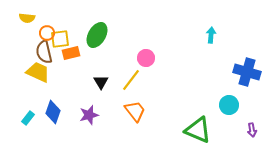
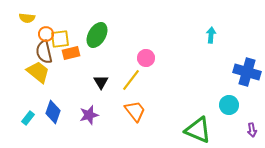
orange circle: moved 1 px left, 1 px down
yellow trapezoid: rotated 15 degrees clockwise
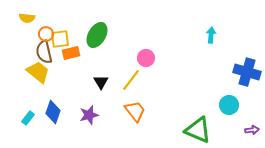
purple arrow: rotated 88 degrees counterclockwise
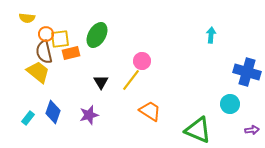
pink circle: moved 4 px left, 3 px down
cyan circle: moved 1 px right, 1 px up
orange trapezoid: moved 15 px right; rotated 20 degrees counterclockwise
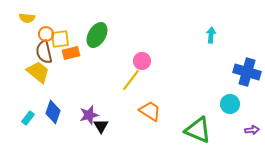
black triangle: moved 44 px down
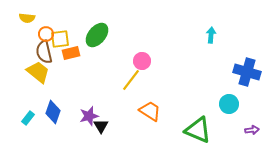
green ellipse: rotated 10 degrees clockwise
cyan circle: moved 1 px left
purple star: moved 1 px down
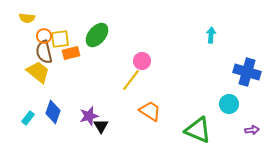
orange circle: moved 2 px left, 2 px down
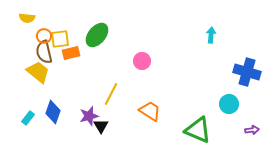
yellow line: moved 20 px left, 14 px down; rotated 10 degrees counterclockwise
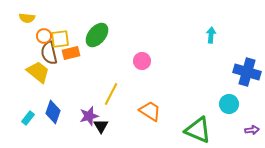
brown semicircle: moved 5 px right, 1 px down
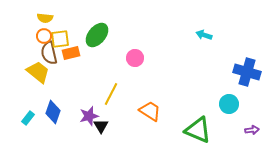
yellow semicircle: moved 18 px right
cyan arrow: moved 7 px left; rotated 77 degrees counterclockwise
pink circle: moved 7 px left, 3 px up
